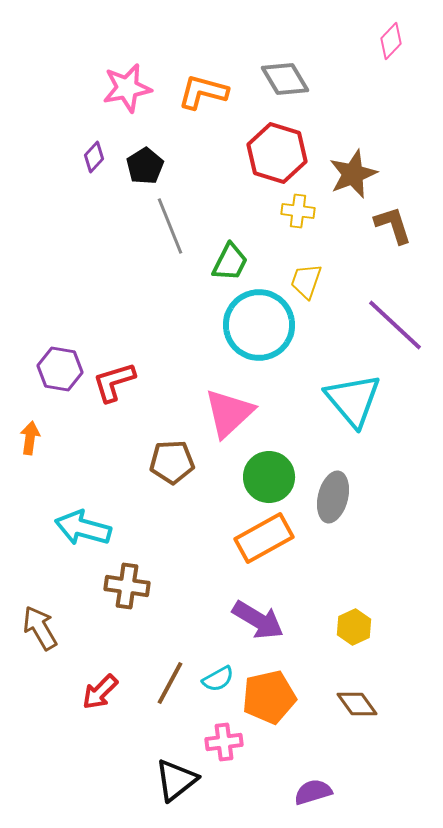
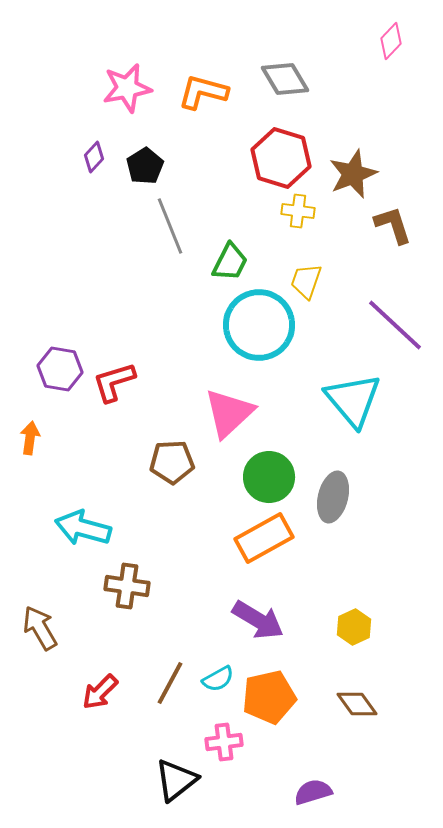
red hexagon: moved 4 px right, 5 px down
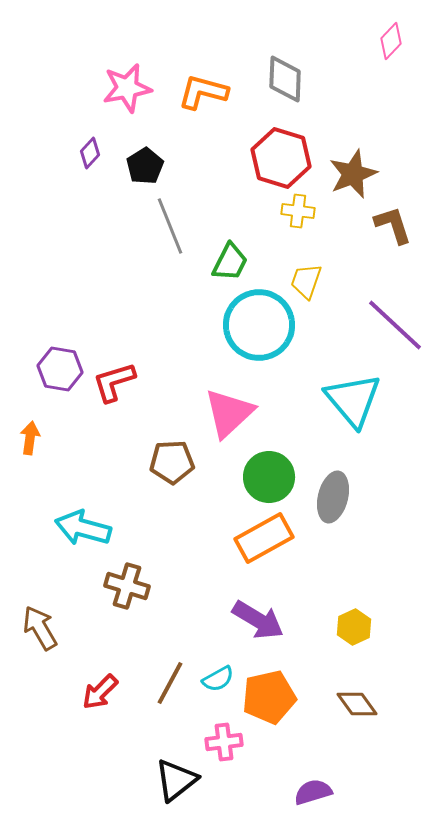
gray diamond: rotated 33 degrees clockwise
purple diamond: moved 4 px left, 4 px up
brown cross: rotated 9 degrees clockwise
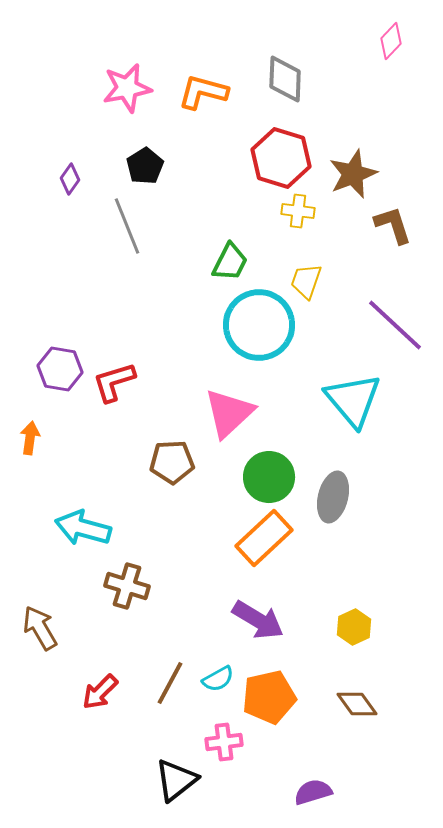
purple diamond: moved 20 px left, 26 px down; rotated 8 degrees counterclockwise
gray line: moved 43 px left
orange rectangle: rotated 14 degrees counterclockwise
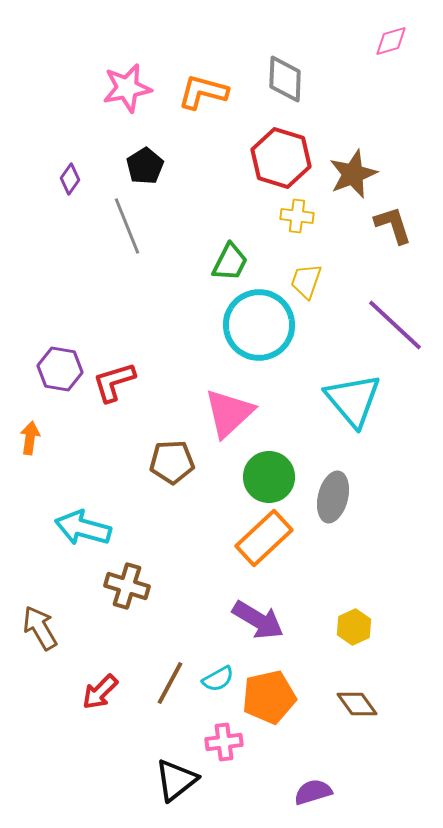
pink diamond: rotated 30 degrees clockwise
yellow cross: moved 1 px left, 5 px down
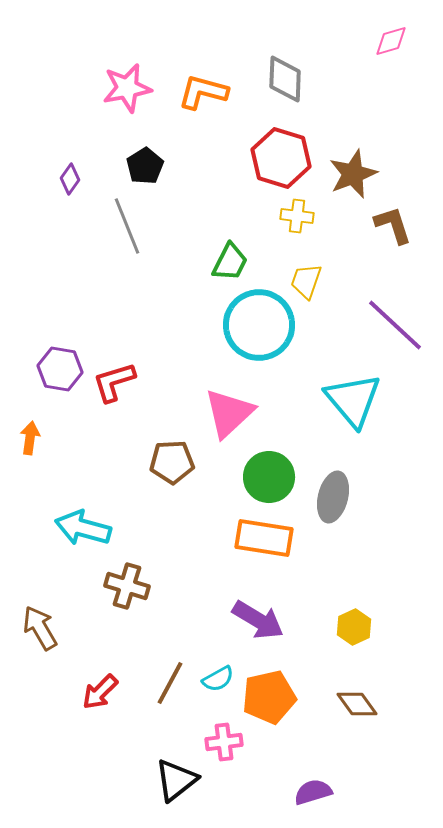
orange rectangle: rotated 52 degrees clockwise
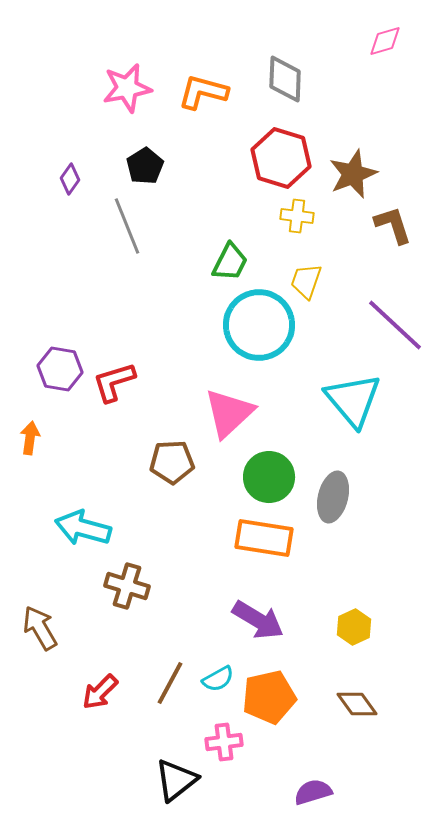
pink diamond: moved 6 px left
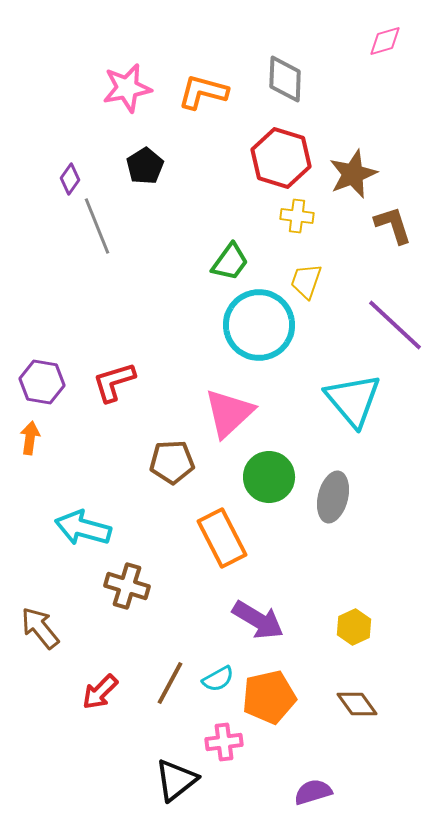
gray line: moved 30 px left
green trapezoid: rotated 9 degrees clockwise
purple hexagon: moved 18 px left, 13 px down
orange rectangle: moved 42 px left; rotated 54 degrees clockwise
brown arrow: rotated 9 degrees counterclockwise
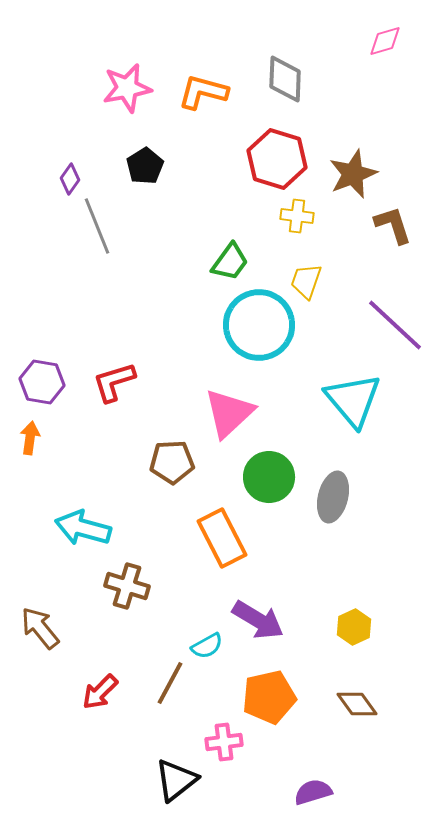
red hexagon: moved 4 px left, 1 px down
cyan semicircle: moved 11 px left, 33 px up
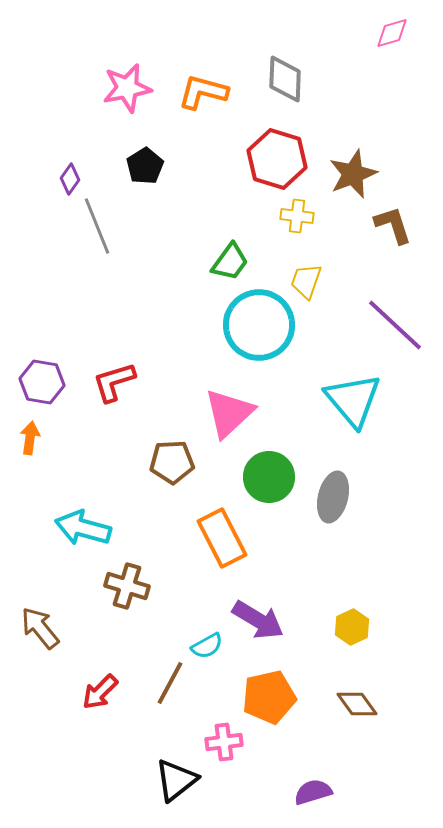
pink diamond: moved 7 px right, 8 px up
yellow hexagon: moved 2 px left
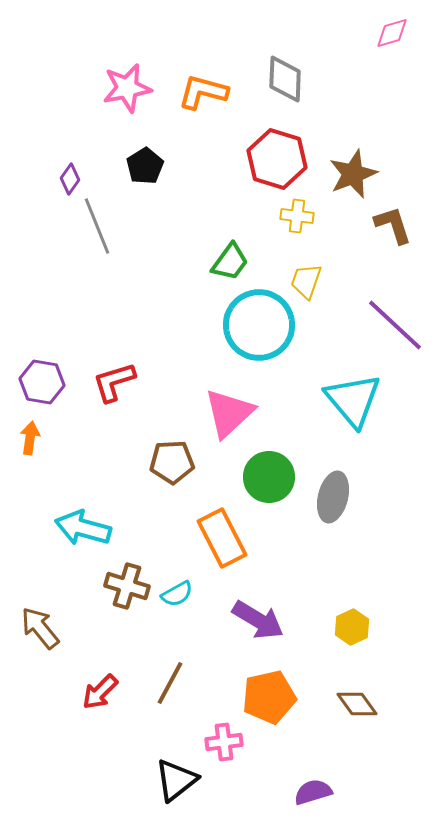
cyan semicircle: moved 30 px left, 52 px up
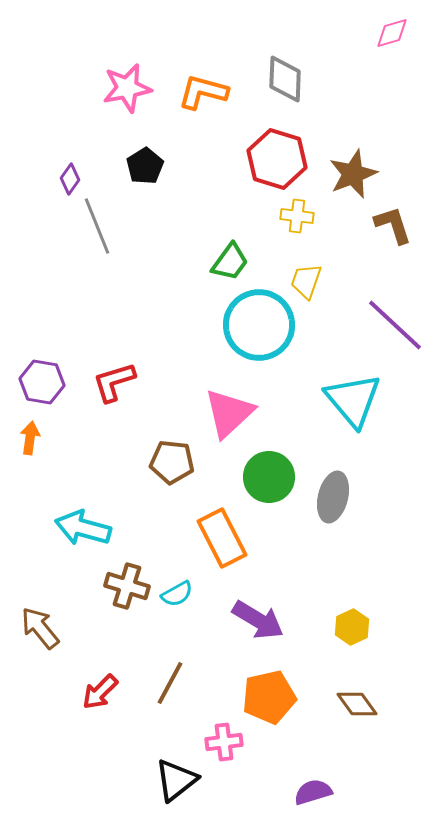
brown pentagon: rotated 9 degrees clockwise
